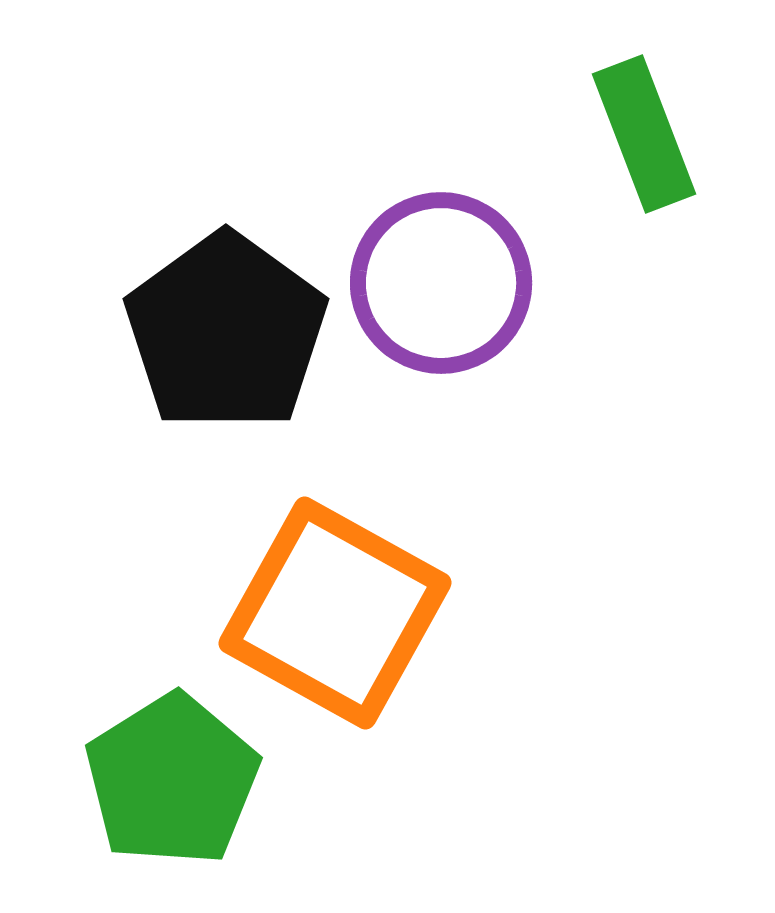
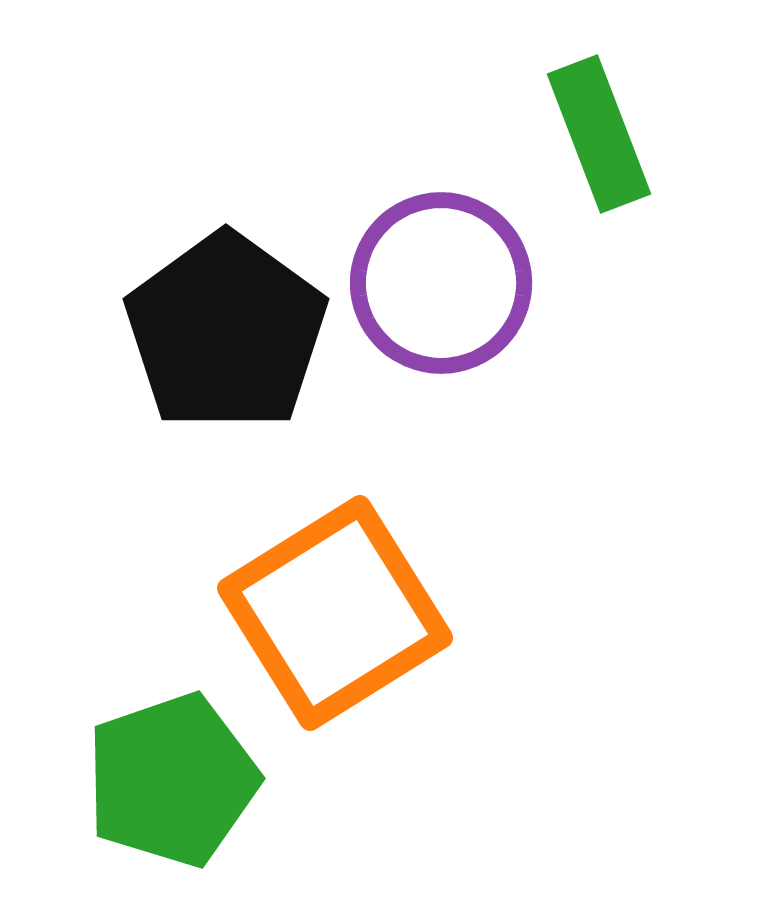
green rectangle: moved 45 px left
orange square: rotated 29 degrees clockwise
green pentagon: rotated 13 degrees clockwise
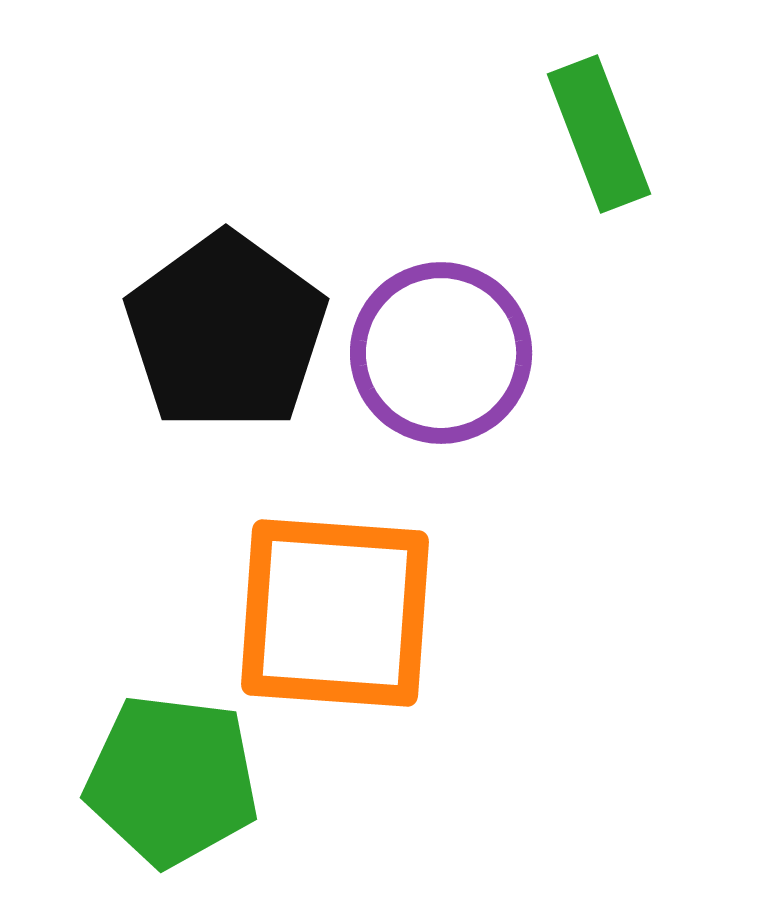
purple circle: moved 70 px down
orange square: rotated 36 degrees clockwise
green pentagon: rotated 26 degrees clockwise
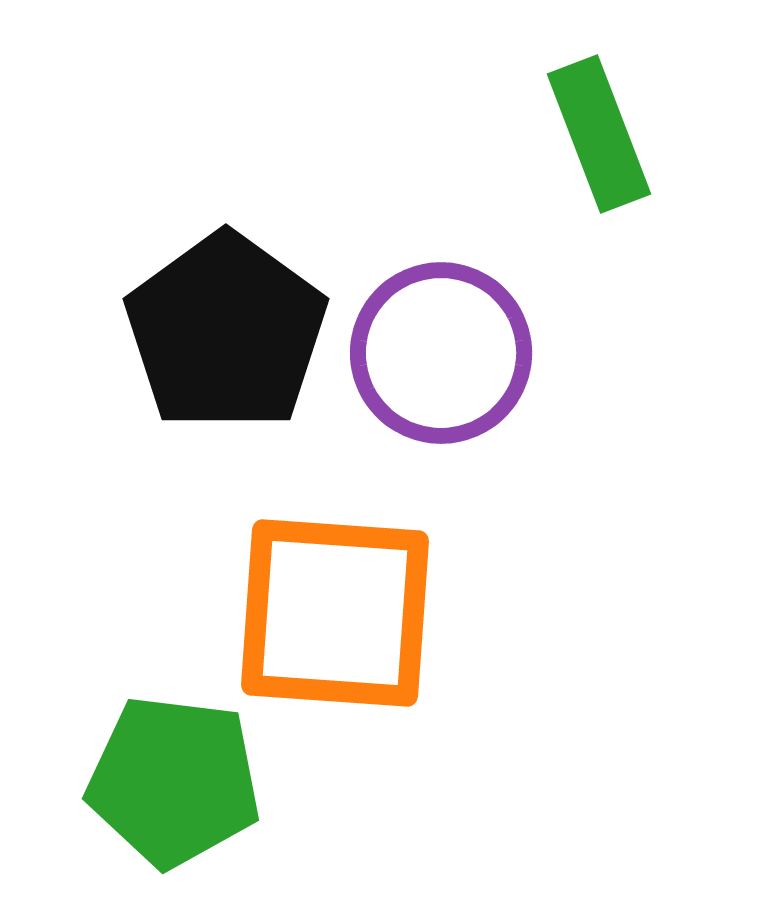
green pentagon: moved 2 px right, 1 px down
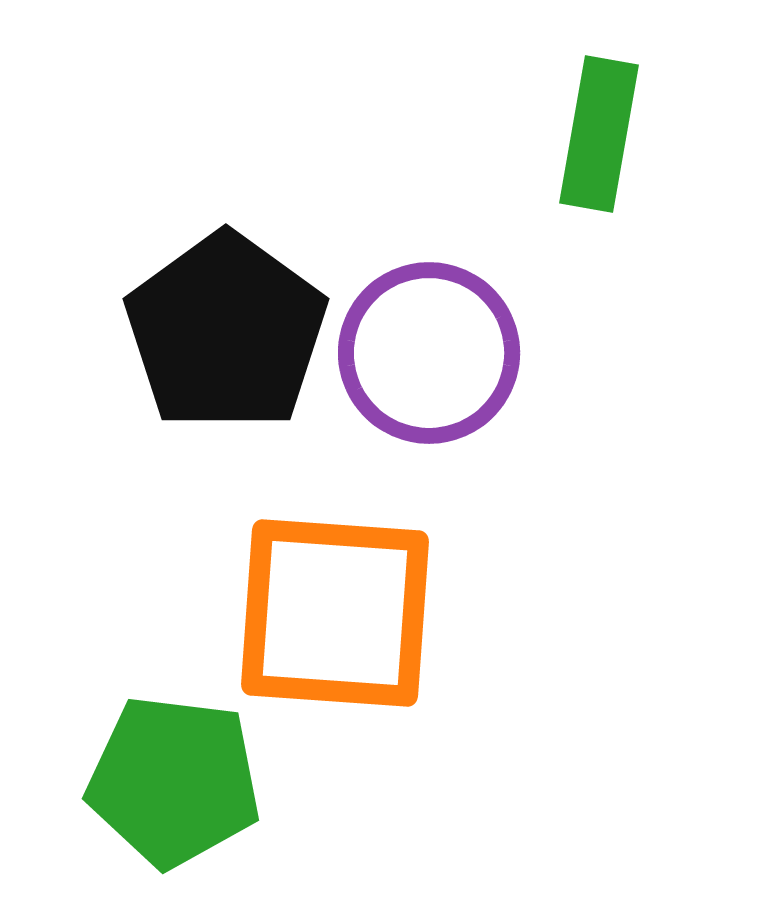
green rectangle: rotated 31 degrees clockwise
purple circle: moved 12 px left
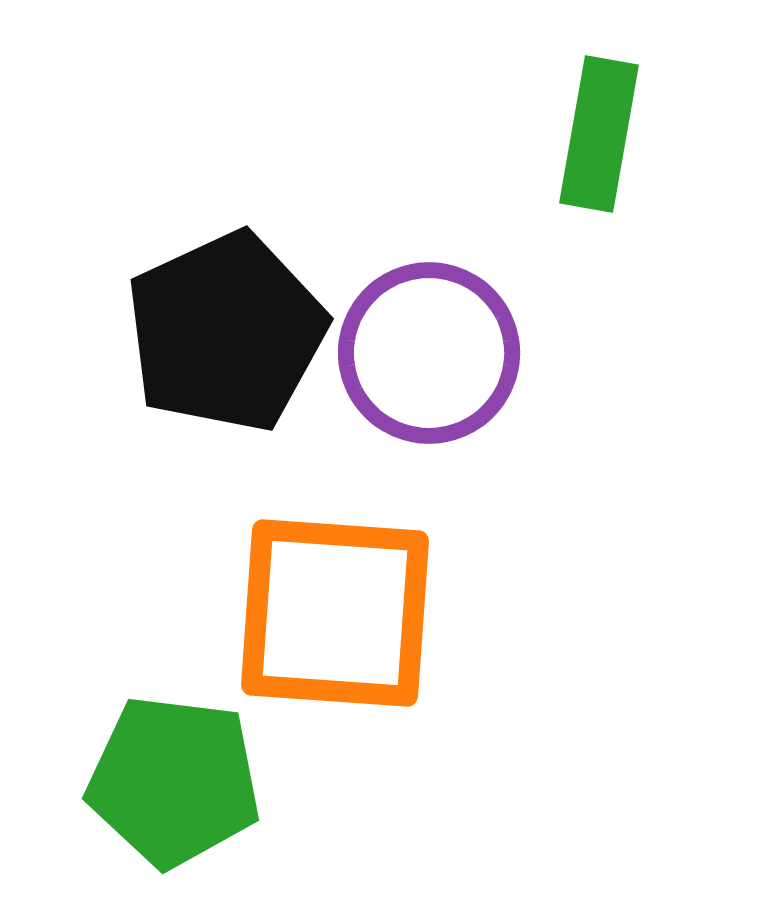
black pentagon: rotated 11 degrees clockwise
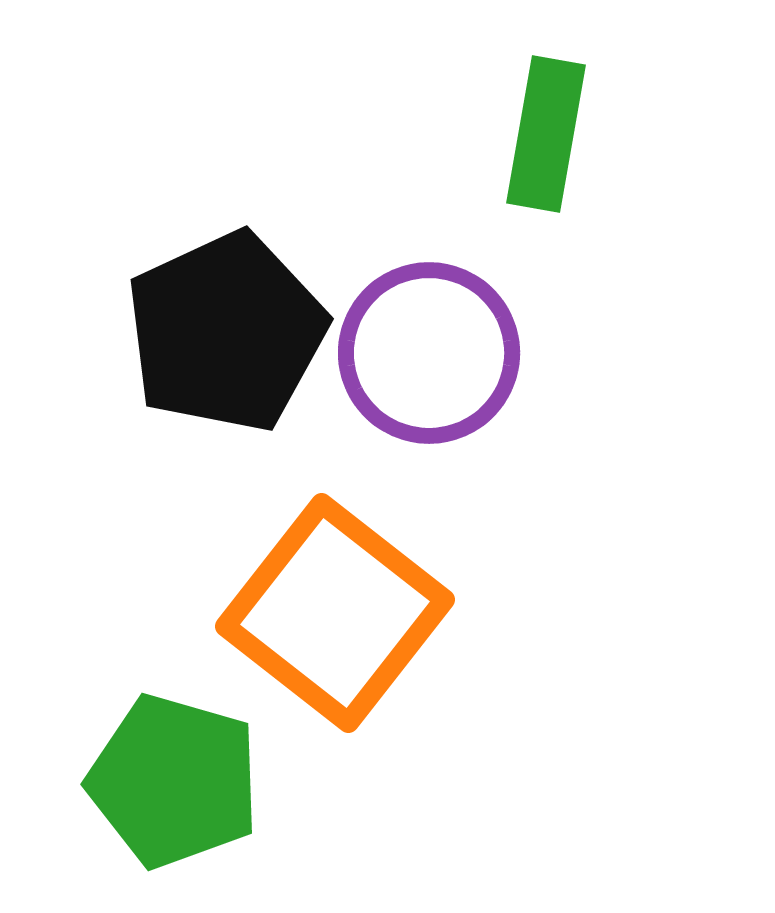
green rectangle: moved 53 px left
orange square: rotated 34 degrees clockwise
green pentagon: rotated 9 degrees clockwise
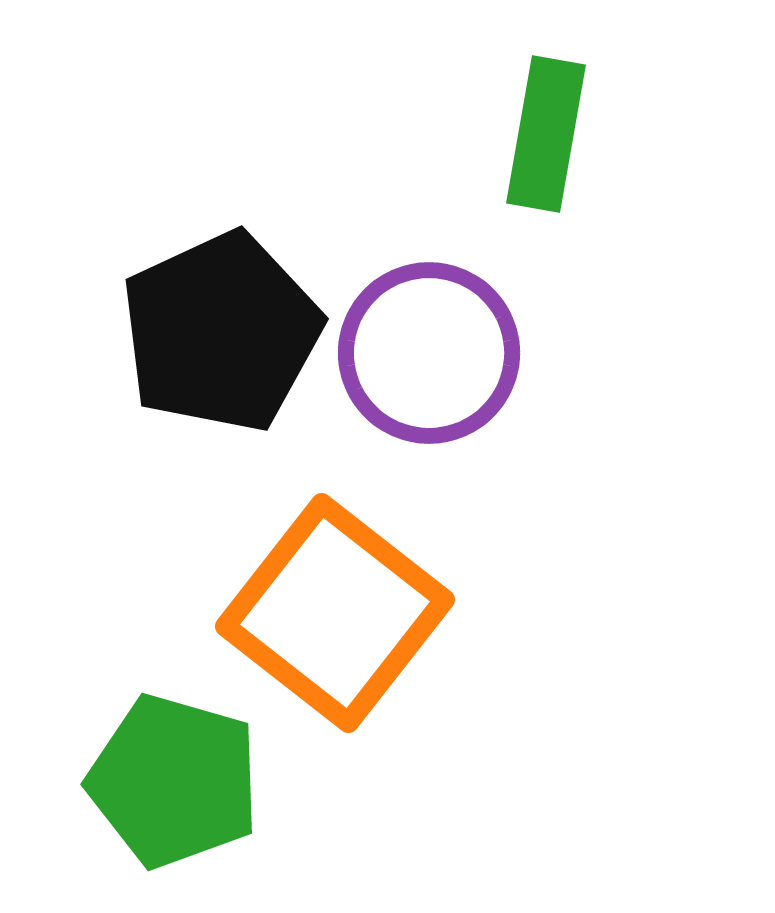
black pentagon: moved 5 px left
